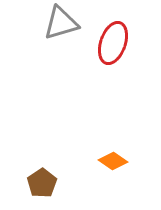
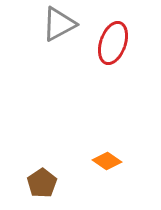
gray triangle: moved 2 px left, 1 px down; rotated 12 degrees counterclockwise
orange diamond: moved 6 px left
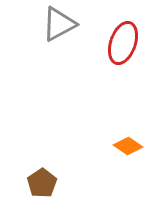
red ellipse: moved 10 px right
orange diamond: moved 21 px right, 15 px up
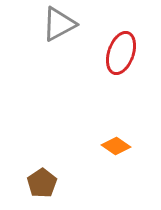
red ellipse: moved 2 px left, 10 px down
orange diamond: moved 12 px left
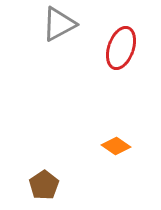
red ellipse: moved 5 px up
brown pentagon: moved 2 px right, 2 px down
